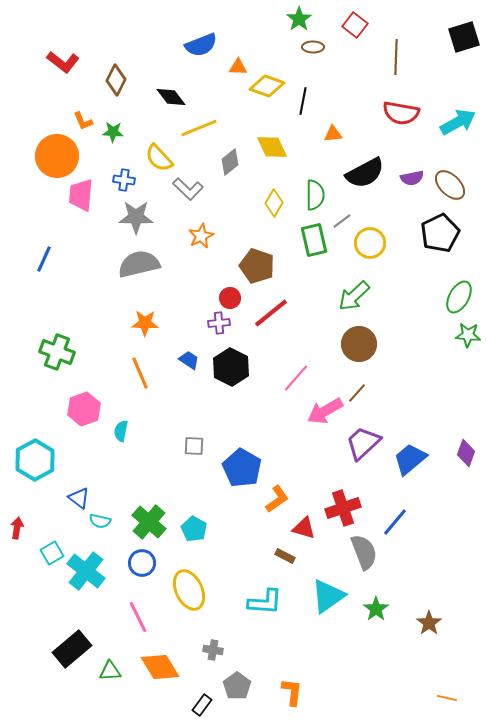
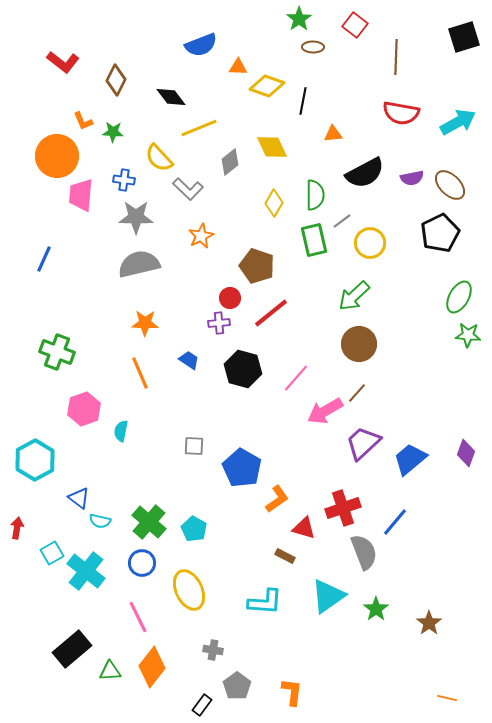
black hexagon at (231, 367): moved 12 px right, 2 px down; rotated 12 degrees counterclockwise
orange diamond at (160, 667): moved 8 px left; rotated 69 degrees clockwise
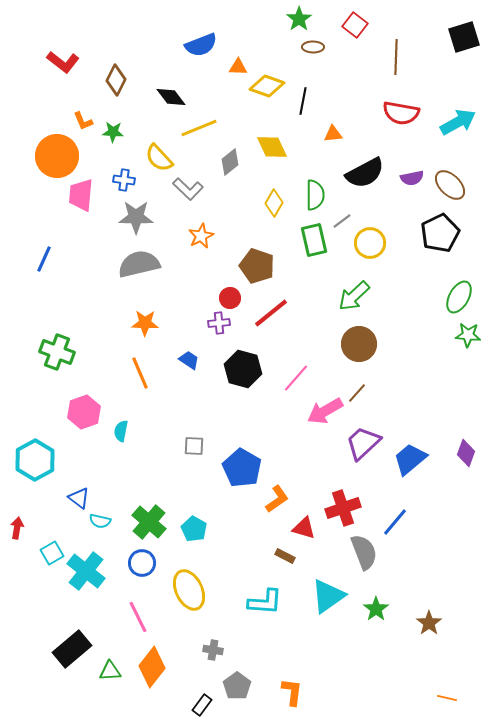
pink hexagon at (84, 409): moved 3 px down
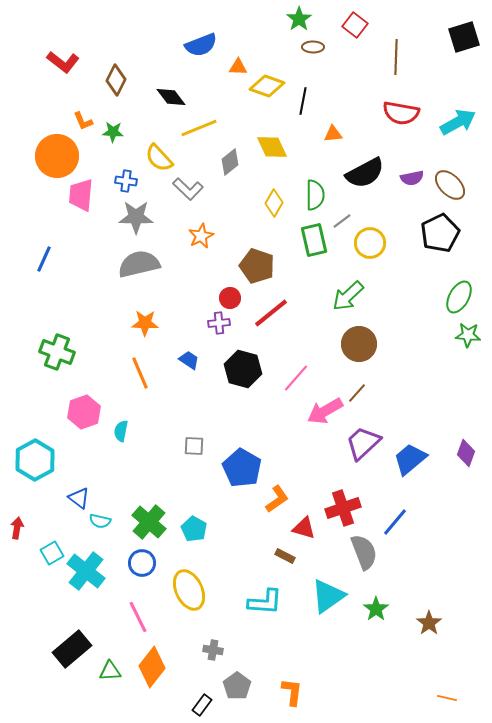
blue cross at (124, 180): moved 2 px right, 1 px down
green arrow at (354, 296): moved 6 px left
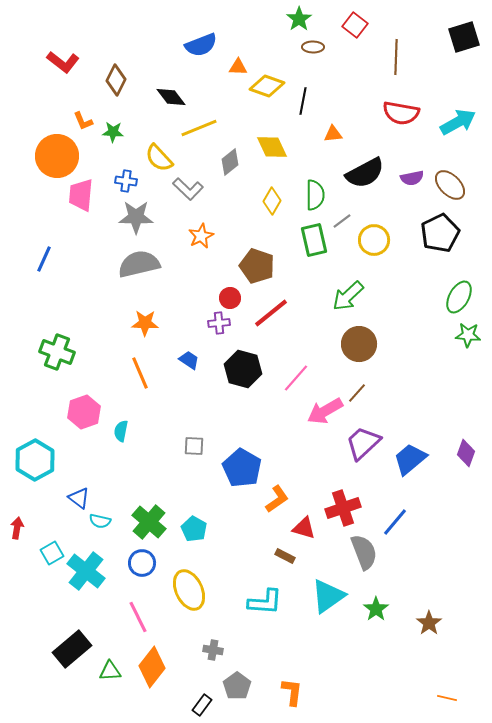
yellow diamond at (274, 203): moved 2 px left, 2 px up
yellow circle at (370, 243): moved 4 px right, 3 px up
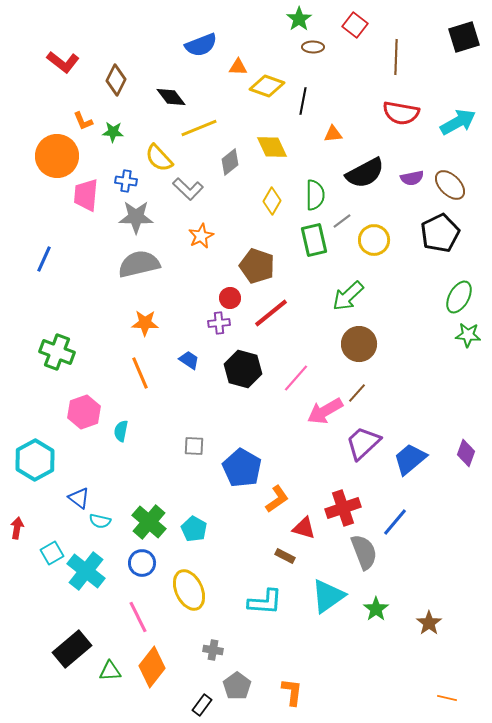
pink trapezoid at (81, 195): moved 5 px right
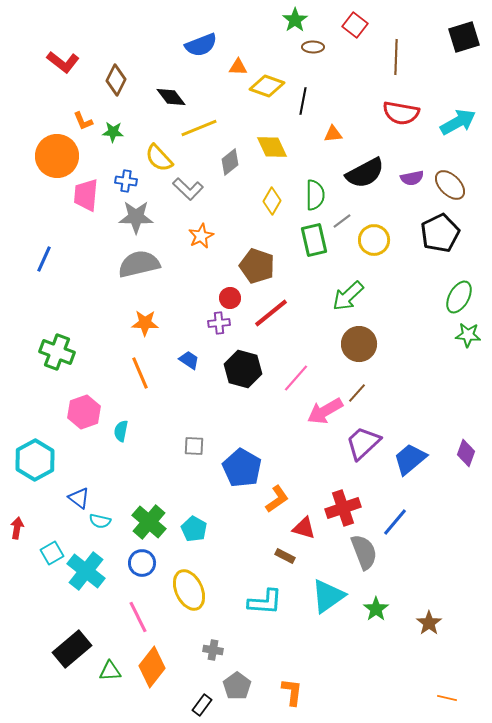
green star at (299, 19): moved 4 px left, 1 px down
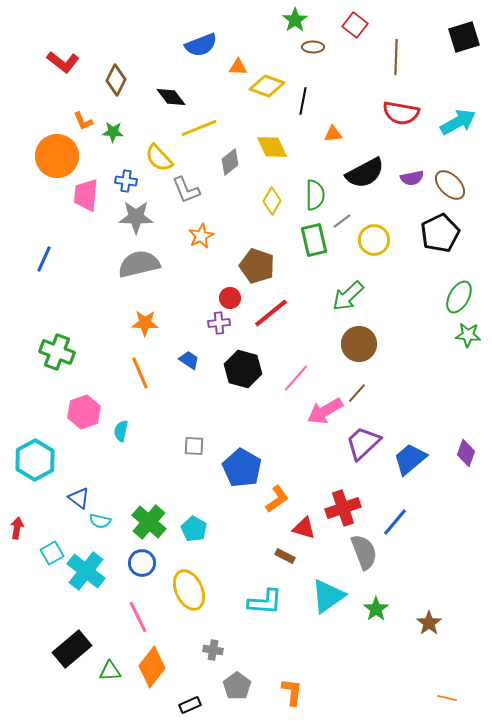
gray L-shape at (188, 189): moved 2 px left, 1 px down; rotated 24 degrees clockwise
black rectangle at (202, 705): moved 12 px left; rotated 30 degrees clockwise
